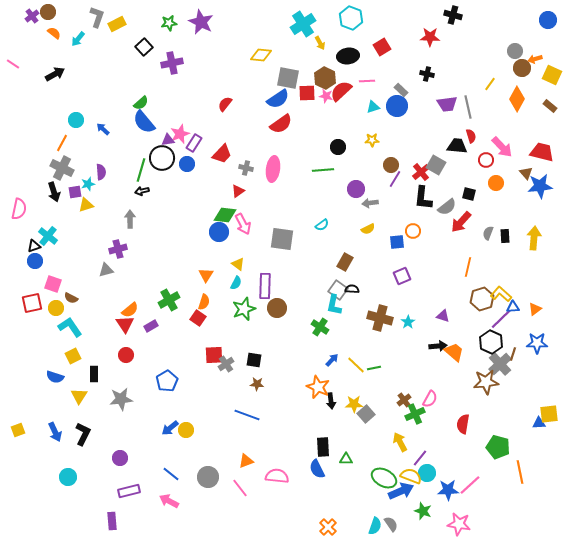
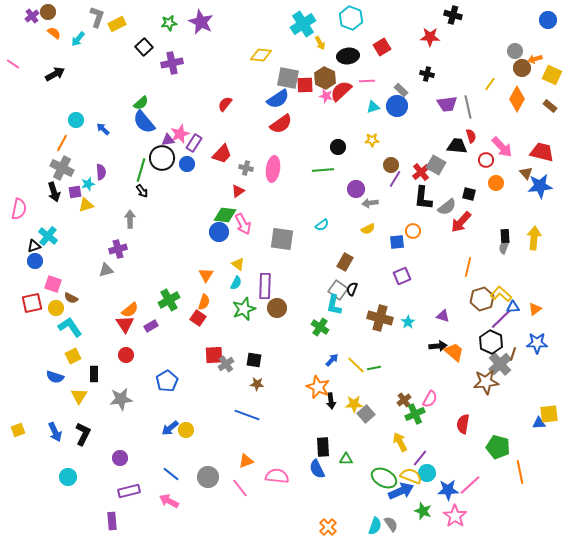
red square at (307, 93): moved 2 px left, 8 px up
black arrow at (142, 191): rotated 112 degrees counterclockwise
gray semicircle at (488, 233): moved 16 px right, 14 px down
black semicircle at (352, 289): rotated 72 degrees counterclockwise
pink star at (459, 524): moved 4 px left, 8 px up; rotated 25 degrees clockwise
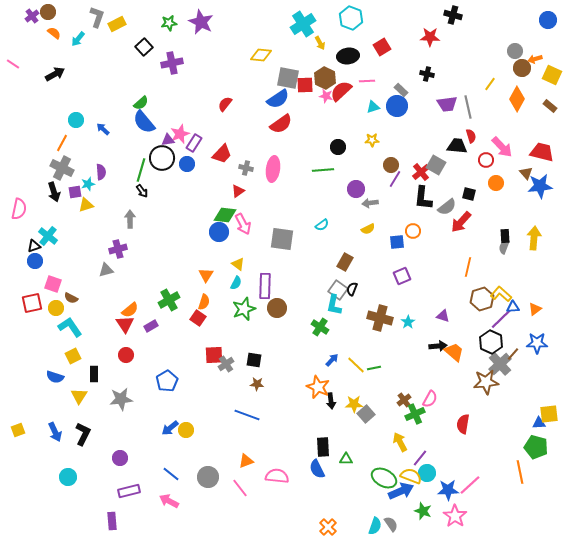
brown line at (513, 354): rotated 24 degrees clockwise
green pentagon at (498, 447): moved 38 px right
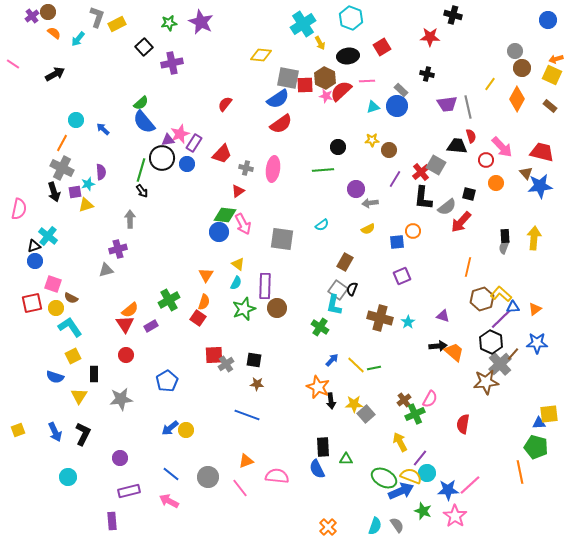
orange arrow at (535, 59): moved 21 px right
brown circle at (391, 165): moved 2 px left, 15 px up
gray semicircle at (391, 524): moved 6 px right, 1 px down
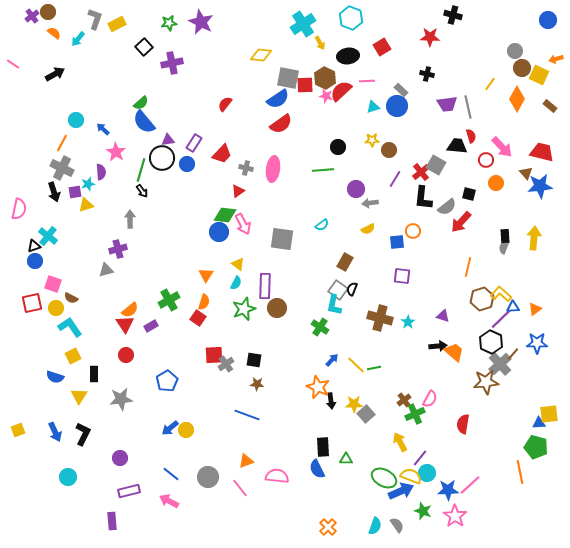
gray L-shape at (97, 17): moved 2 px left, 2 px down
yellow square at (552, 75): moved 13 px left
pink star at (180, 134): moved 64 px left, 18 px down; rotated 18 degrees counterclockwise
purple square at (402, 276): rotated 30 degrees clockwise
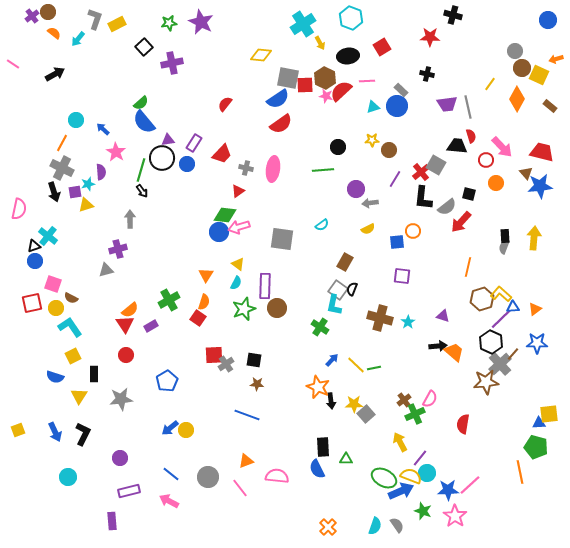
pink arrow at (243, 224): moved 4 px left, 3 px down; rotated 100 degrees clockwise
